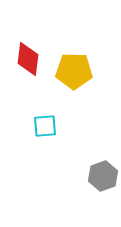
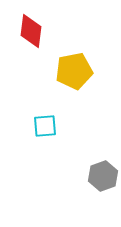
red diamond: moved 3 px right, 28 px up
yellow pentagon: rotated 12 degrees counterclockwise
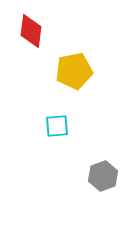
cyan square: moved 12 px right
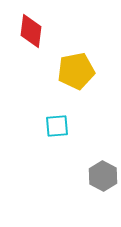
yellow pentagon: moved 2 px right
gray hexagon: rotated 12 degrees counterclockwise
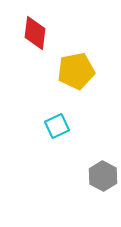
red diamond: moved 4 px right, 2 px down
cyan square: rotated 20 degrees counterclockwise
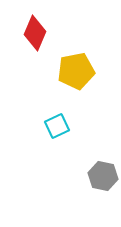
red diamond: rotated 16 degrees clockwise
gray hexagon: rotated 16 degrees counterclockwise
